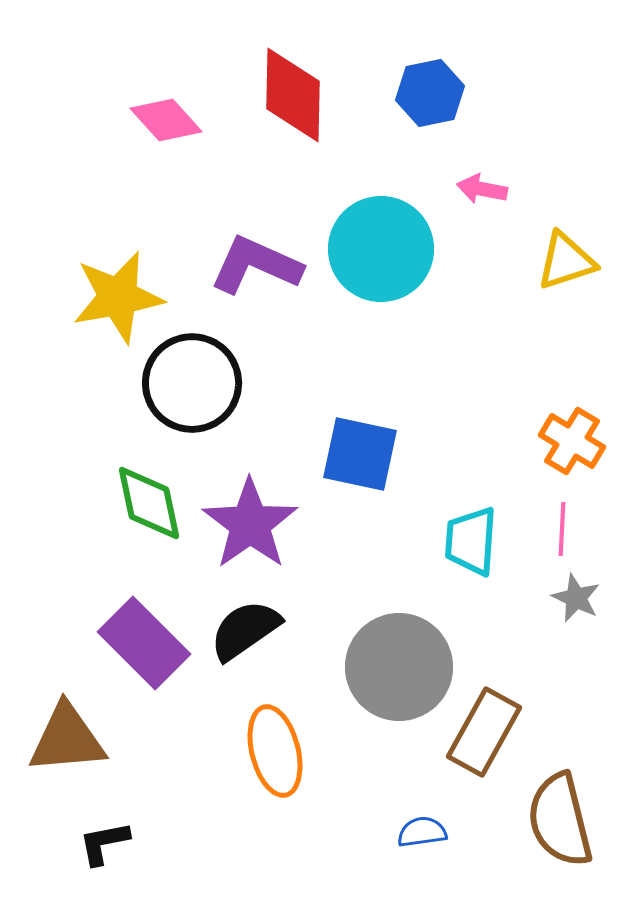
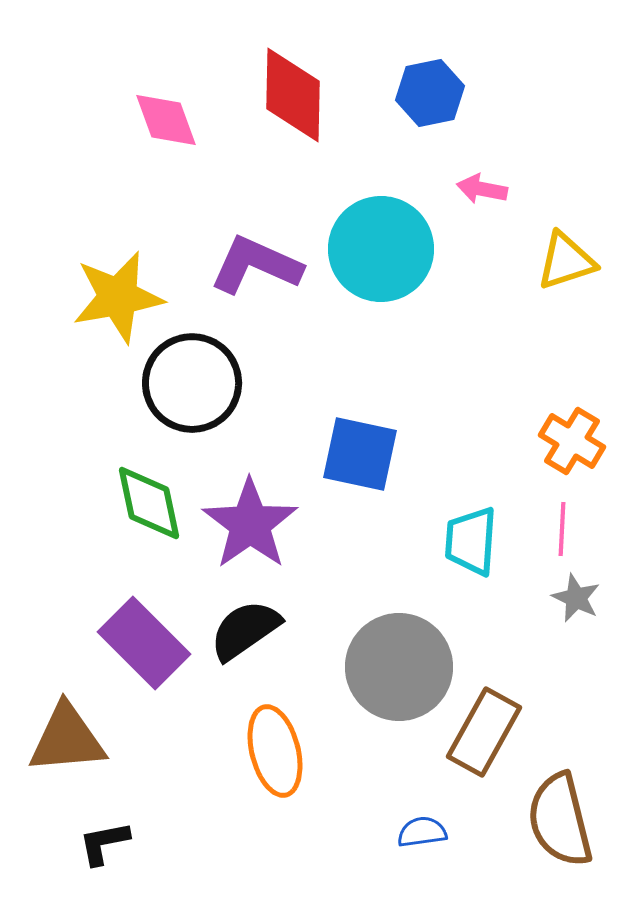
pink diamond: rotated 22 degrees clockwise
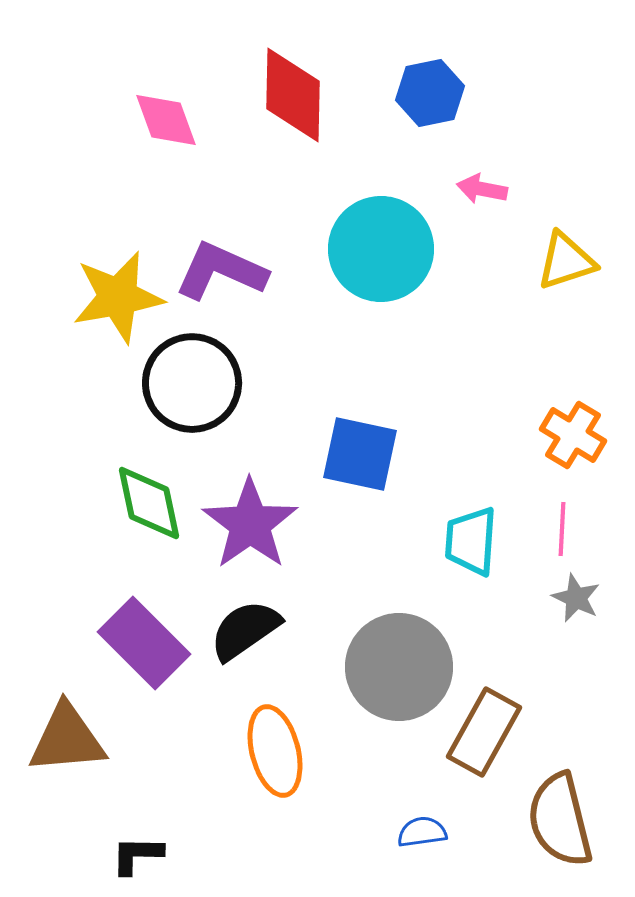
purple L-shape: moved 35 px left, 6 px down
orange cross: moved 1 px right, 6 px up
black L-shape: moved 33 px right, 12 px down; rotated 12 degrees clockwise
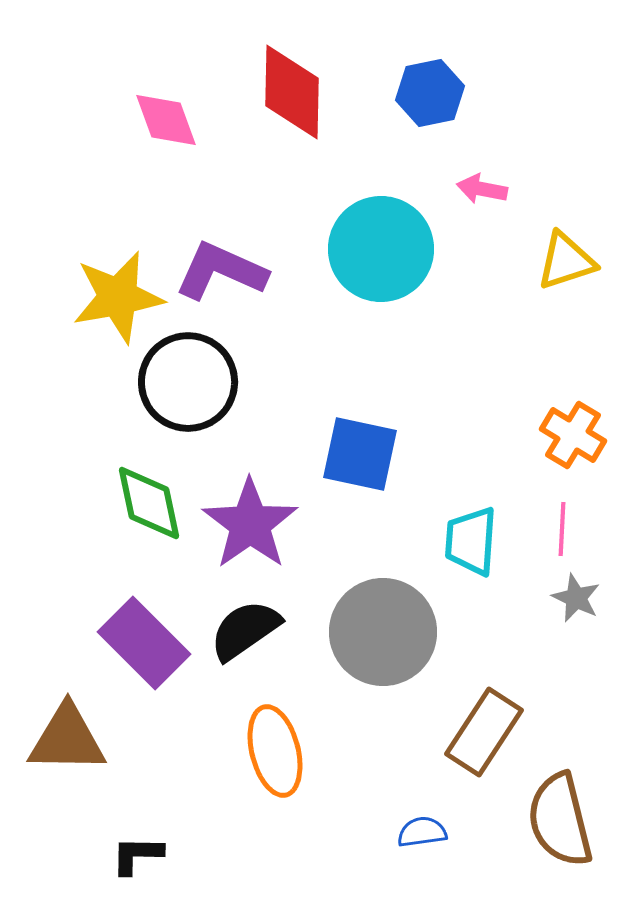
red diamond: moved 1 px left, 3 px up
black circle: moved 4 px left, 1 px up
gray circle: moved 16 px left, 35 px up
brown rectangle: rotated 4 degrees clockwise
brown triangle: rotated 6 degrees clockwise
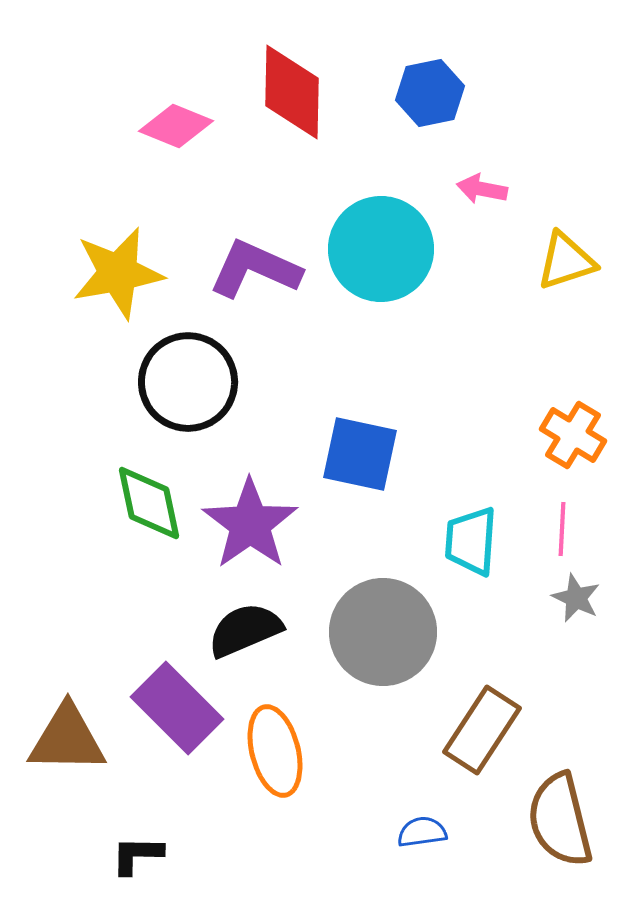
pink diamond: moved 10 px right, 6 px down; rotated 48 degrees counterclockwise
purple L-shape: moved 34 px right, 2 px up
yellow star: moved 24 px up
black semicircle: rotated 12 degrees clockwise
purple rectangle: moved 33 px right, 65 px down
brown rectangle: moved 2 px left, 2 px up
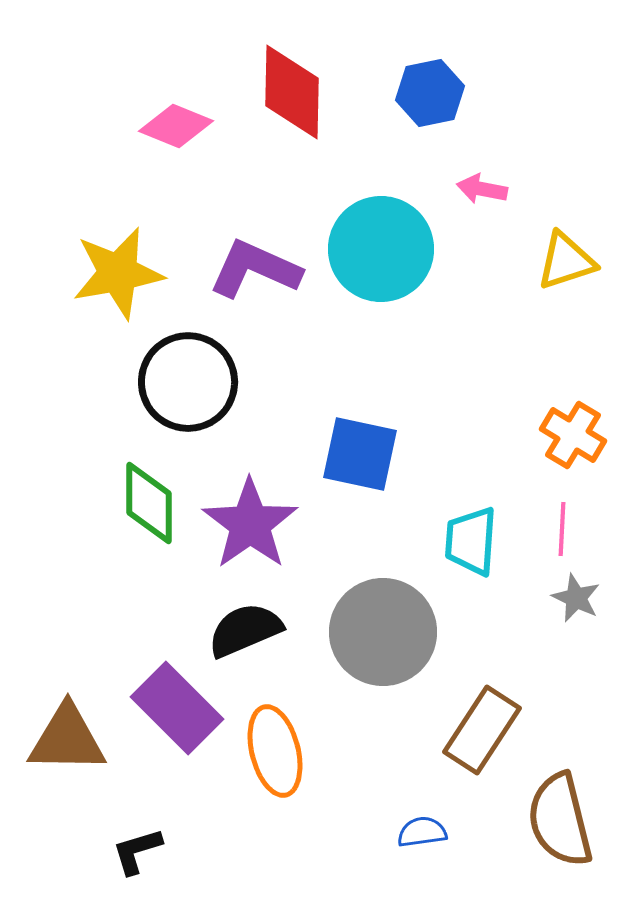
green diamond: rotated 12 degrees clockwise
black L-shape: moved 4 px up; rotated 18 degrees counterclockwise
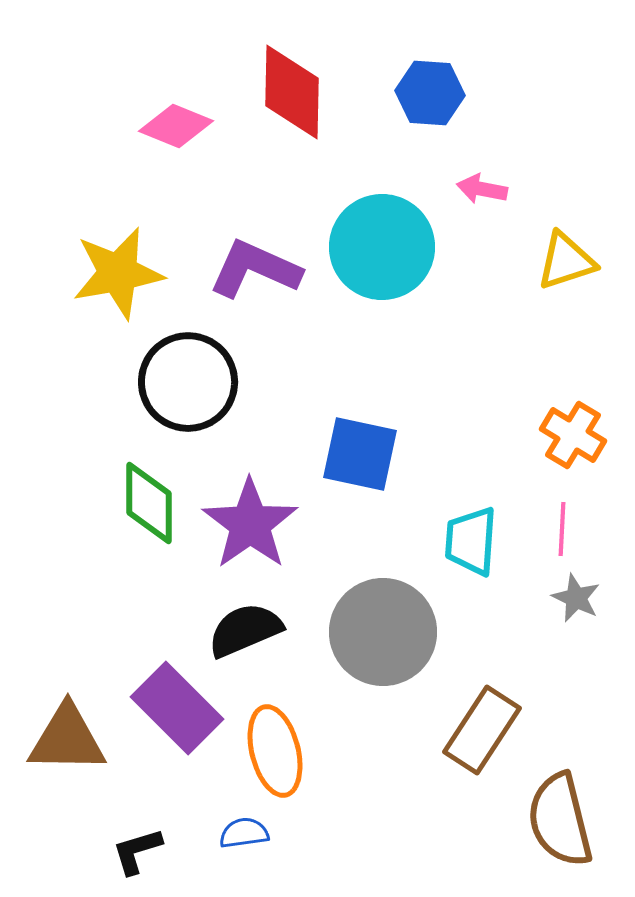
blue hexagon: rotated 16 degrees clockwise
cyan circle: moved 1 px right, 2 px up
blue semicircle: moved 178 px left, 1 px down
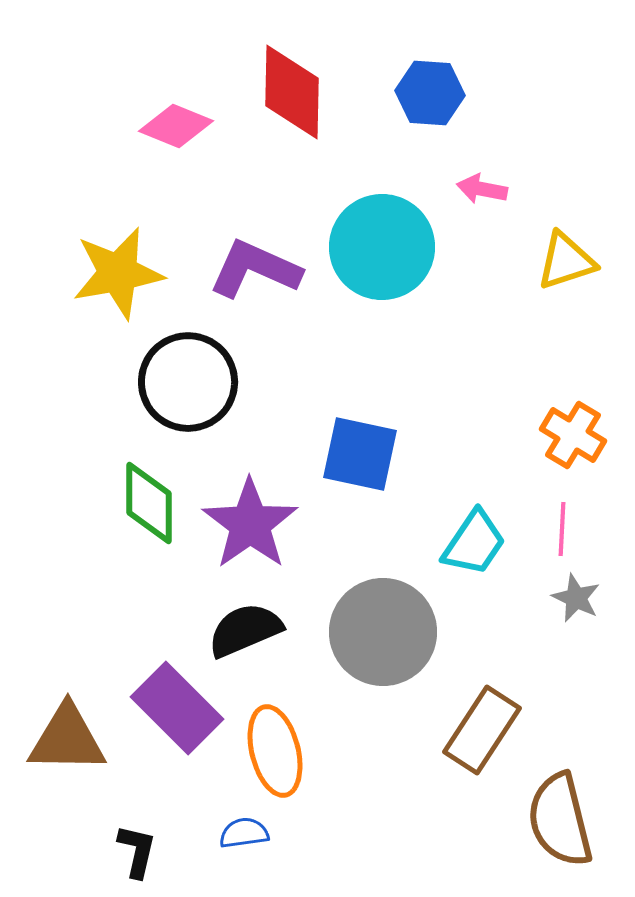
cyan trapezoid: moved 3 px right, 2 px down; rotated 150 degrees counterclockwise
black L-shape: rotated 120 degrees clockwise
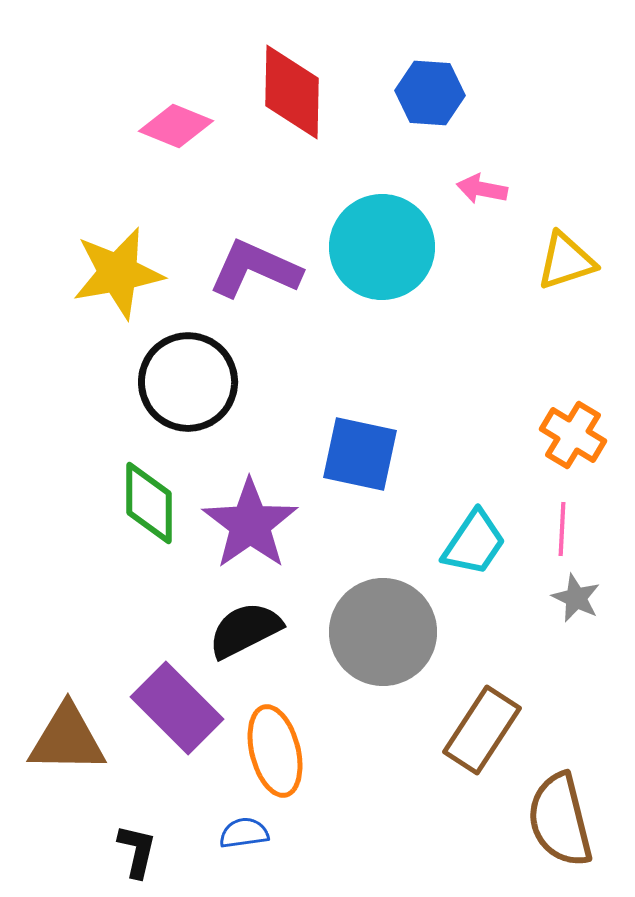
black semicircle: rotated 4 degrees counterclockwise
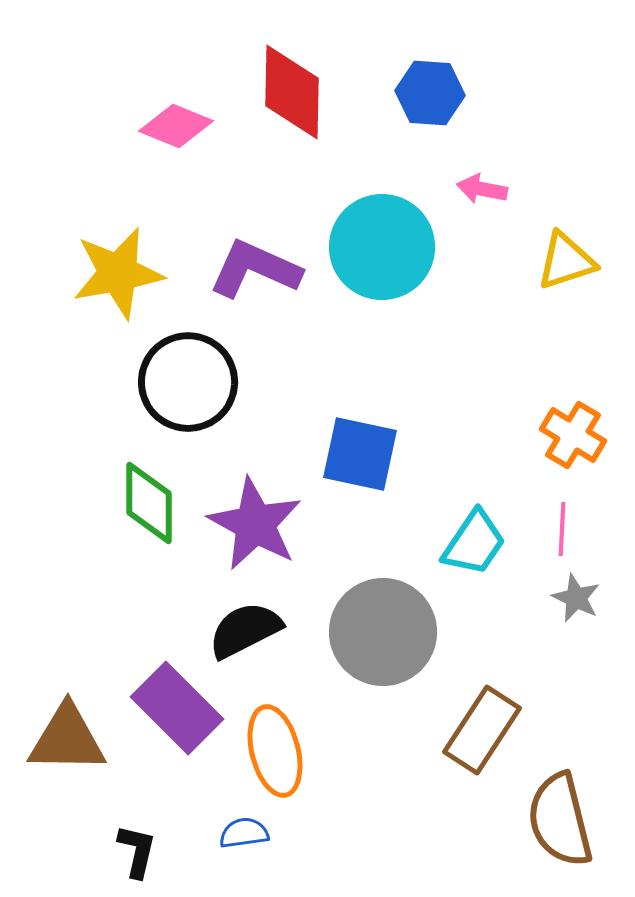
purple star: moved 5 px right; rotated 8 degrees counterclockwise
